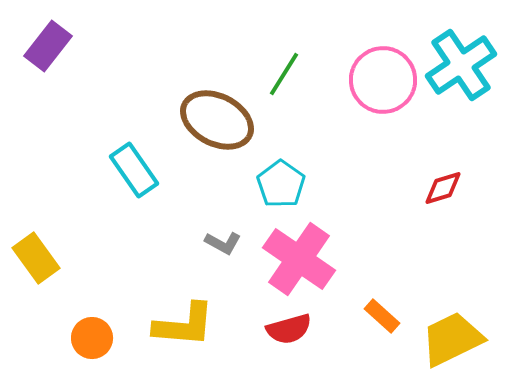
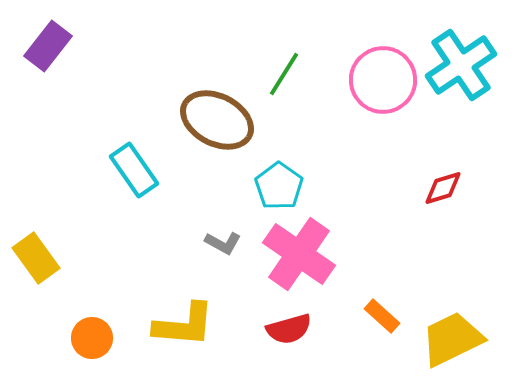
cyan pentagon: moved 2 px left, 2 px down
pink cross: moved 5 px up
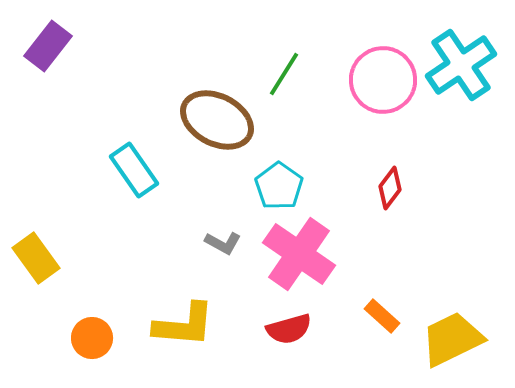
red diamond: moved 53 px left; rotated 36 degrees counterclockwise
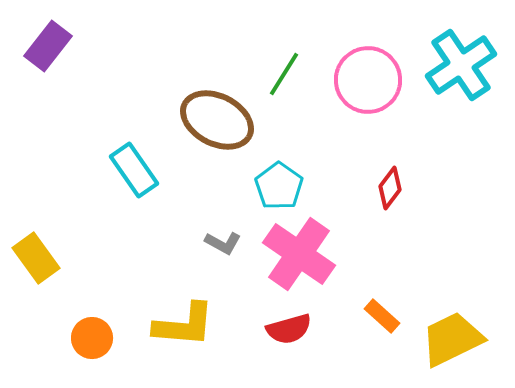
pink circle: moved 15 px left
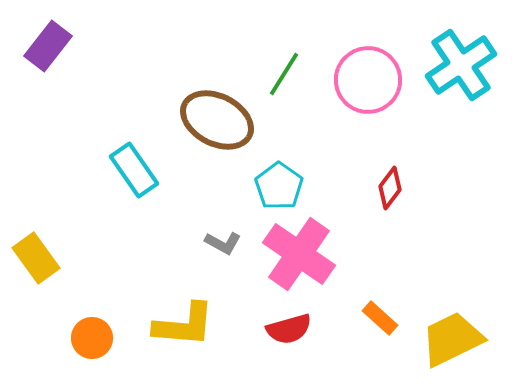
orange rectangle: moved 2 px left, 2 px down
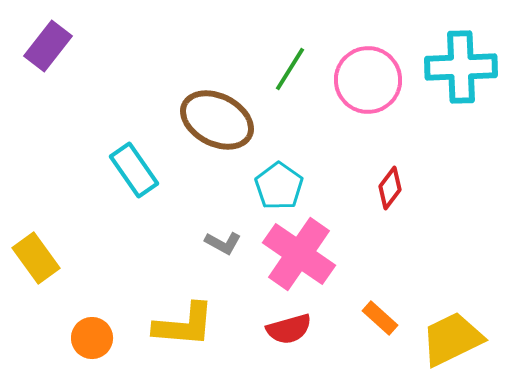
cyan cross: moved 2 px down; rotated 32 degrees clockwise
green line: moved 6 px right, 5 px up
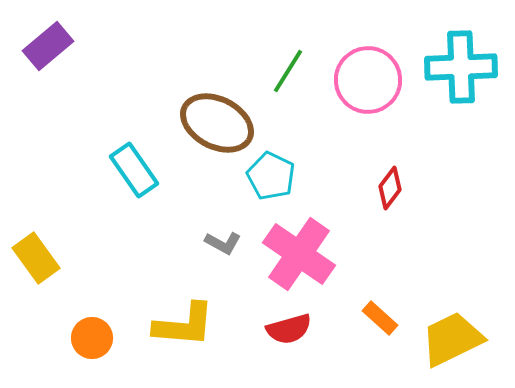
purple rectangle: rotated 12 degrees clockwise
green line: moved 2 px left, 2 px down
brown ellipse: moved 3 px down
cyan pentagon: moved 8 px left, 10 px up; rotated 9 degrees counterclockwise
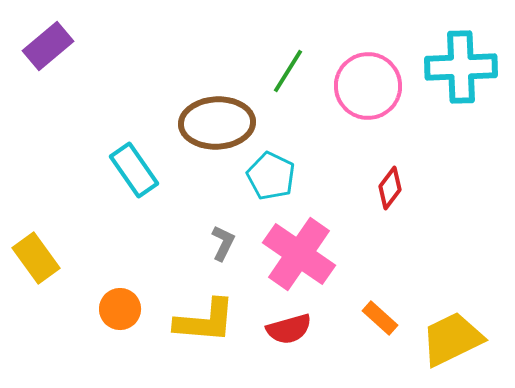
pink circle: moved 6 px down
brown ellipse: rotated 30 degrees counterclockwise
gray L-shape: rotated 93 degrees counterclockwise
yellow L-shape: moved 21 px right, 4 px up
orange circle: moved 28 px right, 29 px up
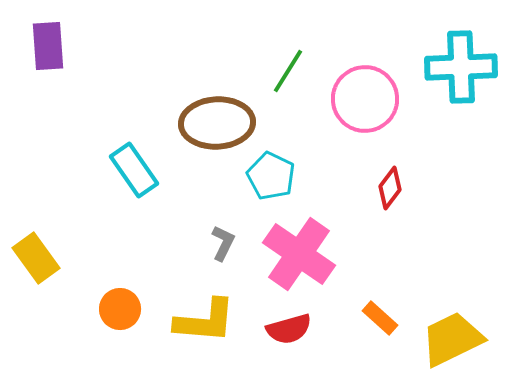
purple rectangle: rotated 54 degrees counterclockwise
pink circle: moved 3 px left, 13 px down
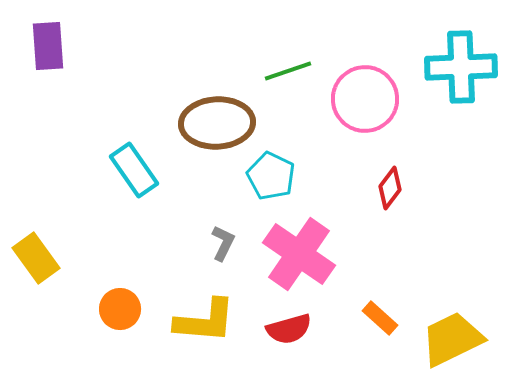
green line: rotated 39 degrees clockwise
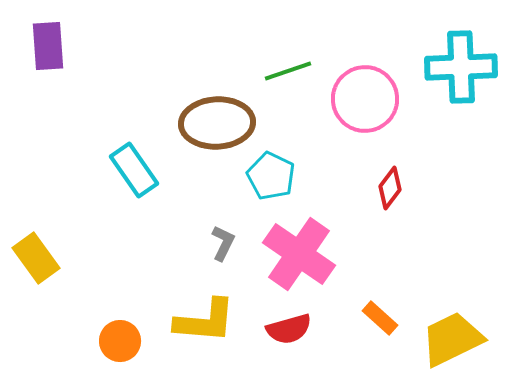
orange circle: moved 32 px down
